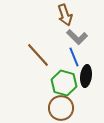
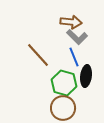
brown arrow: moved 6 px right, 7 px down; rotated 65 degrees counterclockwise
brown circle: moved 2 px right
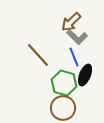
brown arrow: rotated 130 degrees clockwise
black ellipse: moved 1 px left, 1 px up; rotated 15 degrees clockwise
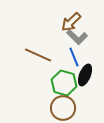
brown line: rotated 24 degrees counterclockwise
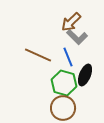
blue line: moved 6 px left
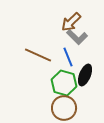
brown circle: moved 1 px right
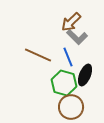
brown circle: moved 7 px right, 1 px up
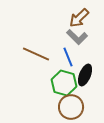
brown arrow: moved 8 px right, 4 px up
brown line: moved 2 px left, 1 px up
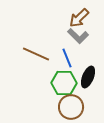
gray L-shape: moved 1 px right, 1 px up
blue line: moved 1 px left, 1 px down
black ellipse: moved 3 px right, 2 px down
green hexagon: rotated 15 degrees counterclockwise
